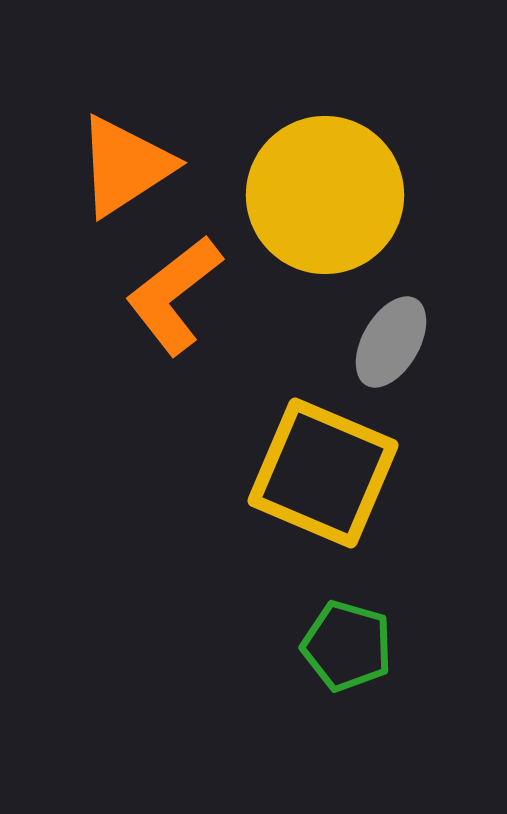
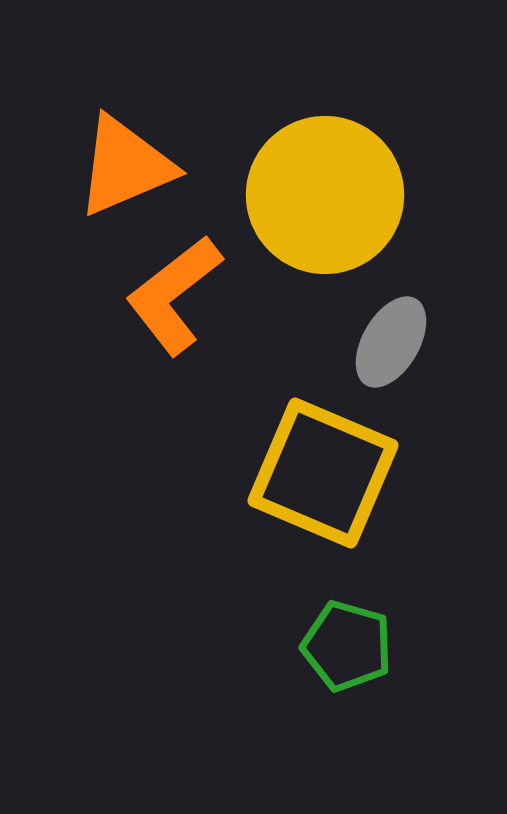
orange triangle: rotated 10 degrees clockwise
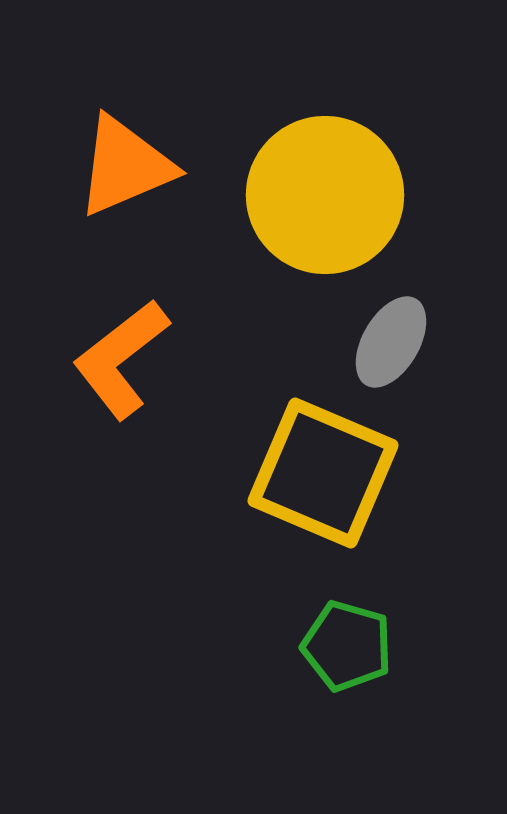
orange L-shape: moved 53 px left, 64 px down
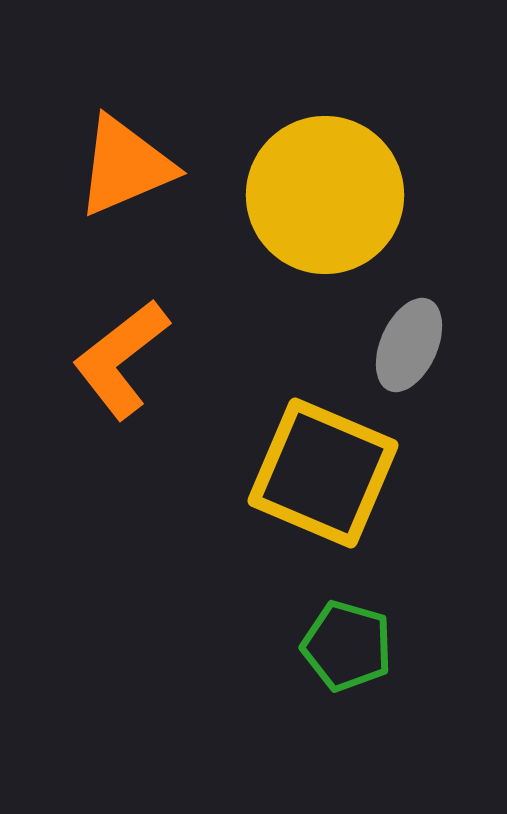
gray ellipse: moved 18 px right, 3 px down; rotated 6 degrees counterclockwise
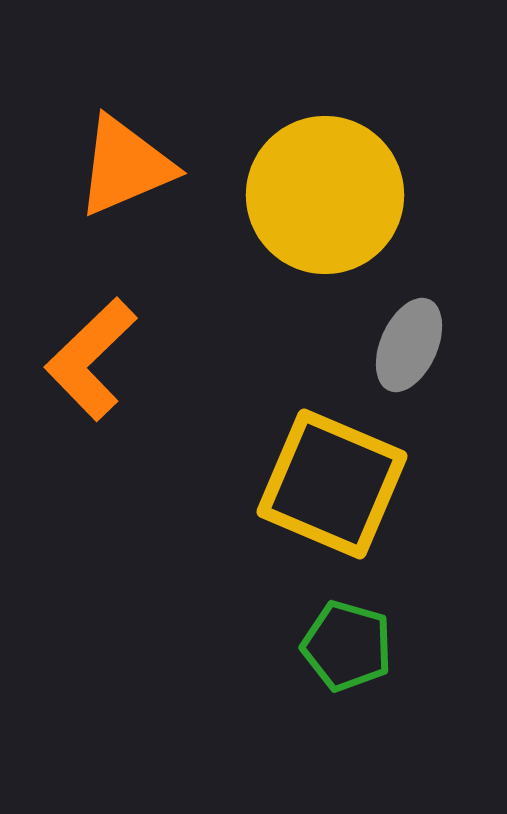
orange L-shape: moved 30 px left; rotated 6 degrees counterclockwise
yellow square: moved 9 px right, 11 px down
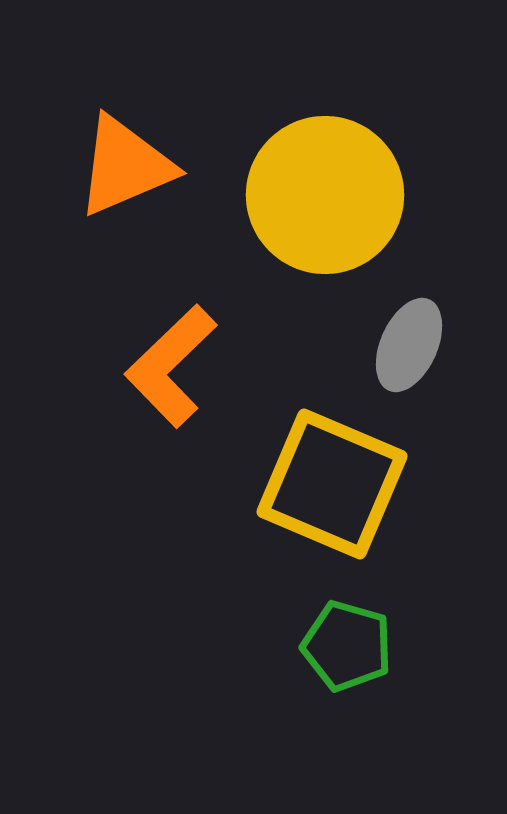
orange L-shape: moved 80 px right, 7 px down
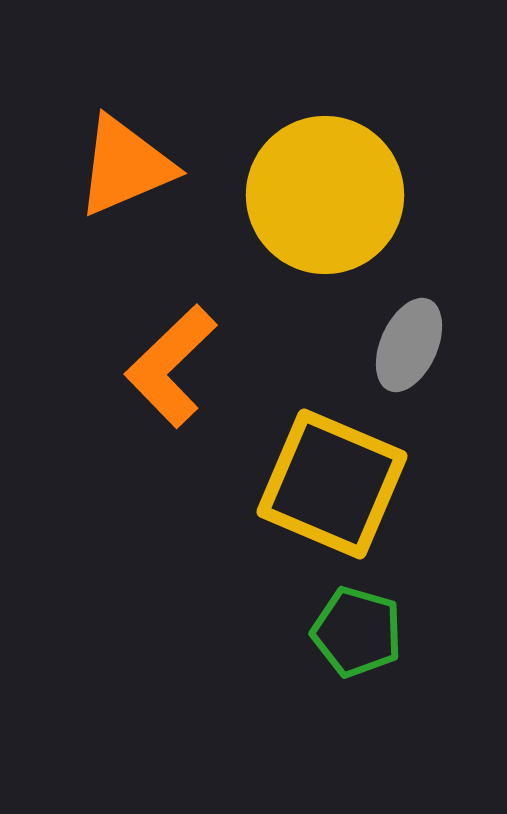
green pentagon: moved 10 px right, 14 px up
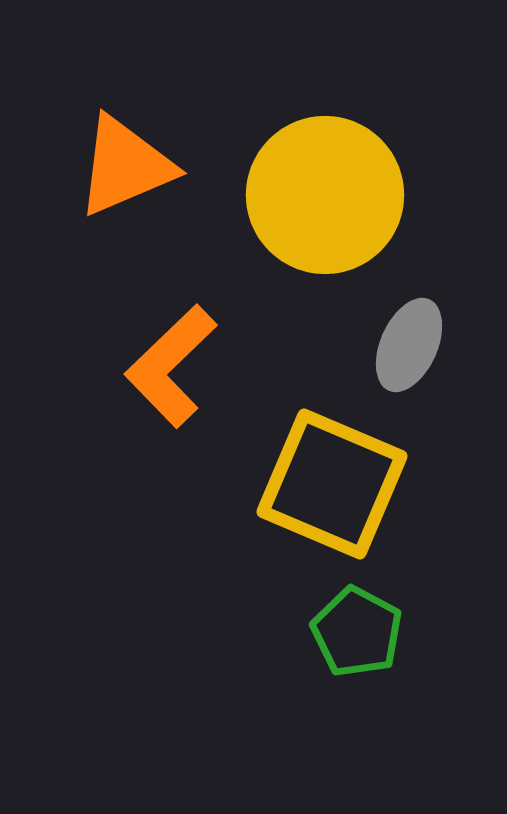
green pentagon: rotated 12 degrees clockwise
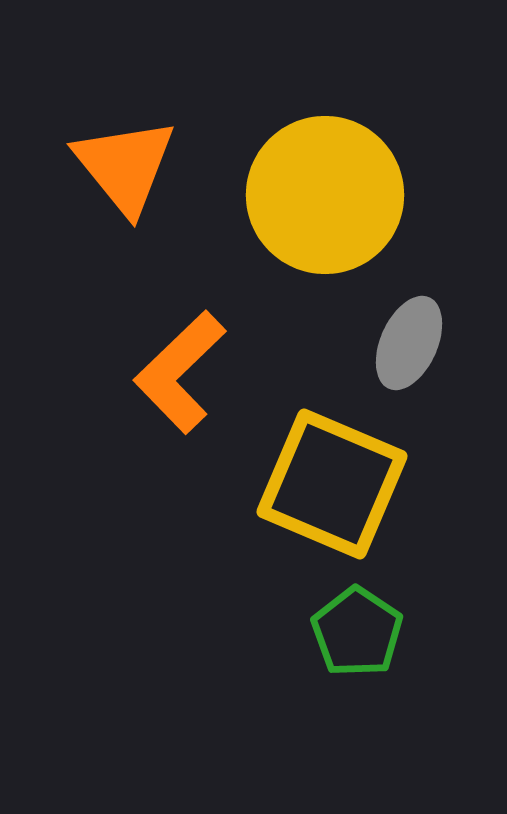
orange triangle: rotated 46 degrees counterclockwise
gray ellipse: moved 2 px up
orange L-shape: moved 9 px right, 6 px down
green pentagon: rotated 6 degrees clockwise
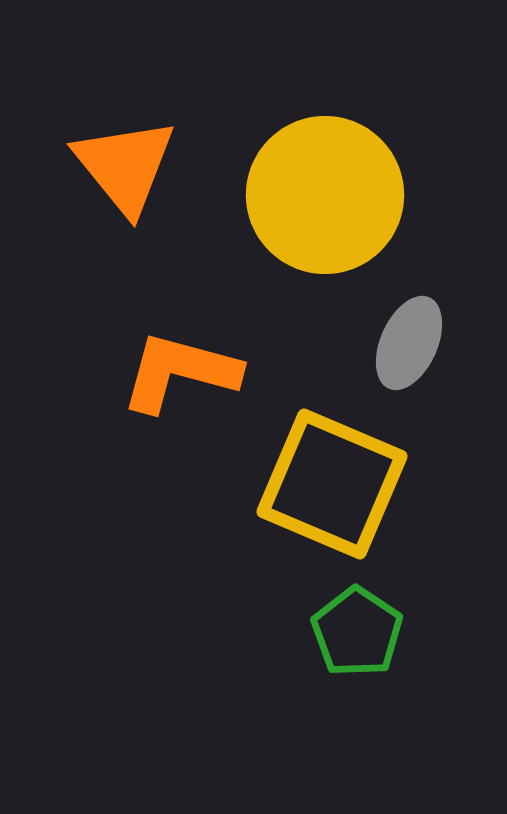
orange L-shape: rotated 59 degrees clockwise
